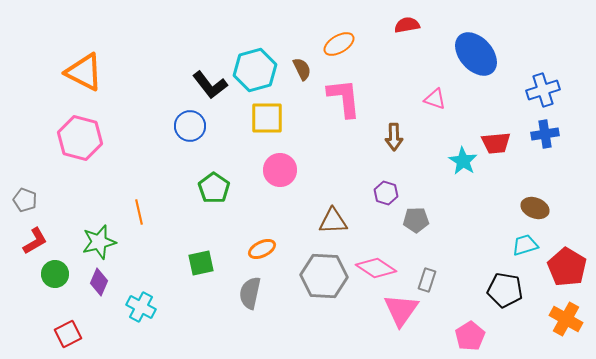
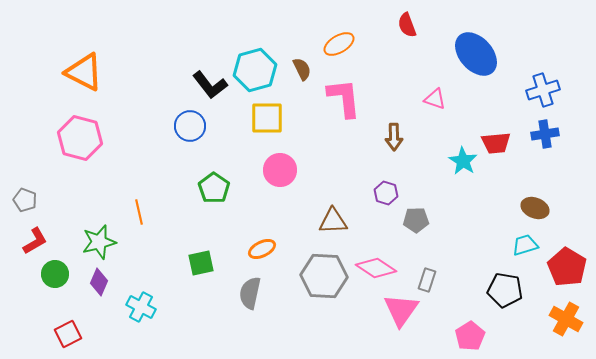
red semicircle at (407, 25): rotated 100 degrees counterclockwise
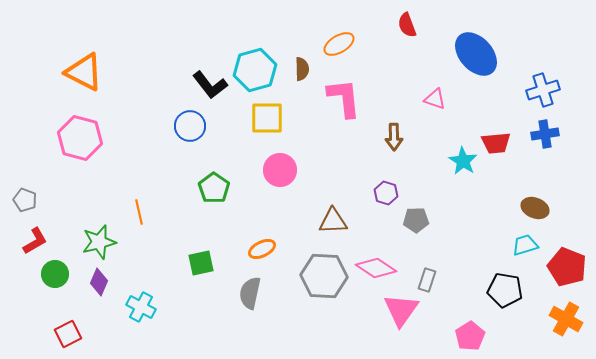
brown semicircle at (302, 69): rotated 25 degrees clockwise
red pentagon at (567, 267): rotated 9 degrees counterclockwise
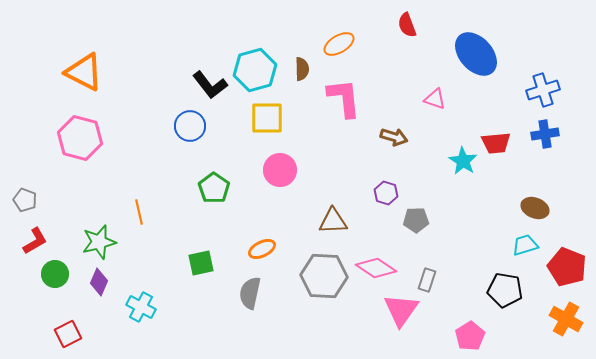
brown arrow at (394, 137): rotated 72 degrees counterclockwise
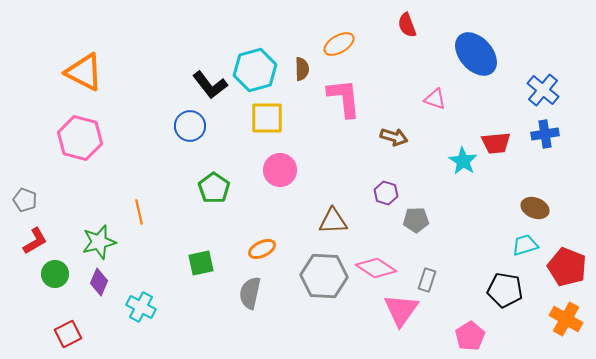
blue cross at (543, 90): rotated 32 degrees counterclockwise
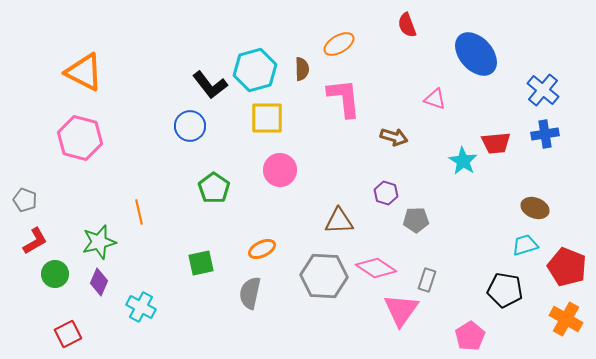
brown triangle at (333, 221): moved 6 px right
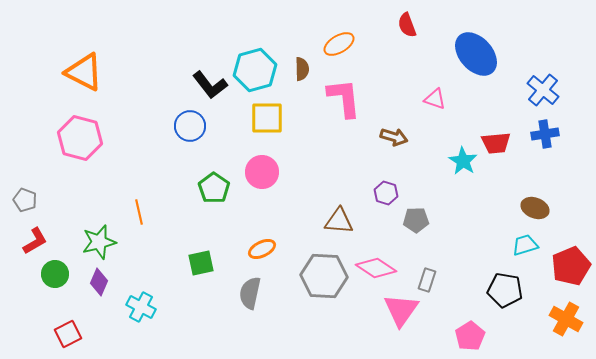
pink circle at (280, 170): moved 18 px left, 2 px down
brown triangle at (339, 221): rotated 8 degrees clockwise
red pentagon at (567, 267): moved 4 px right, 1 px up; rotated 27 degrees clockwise
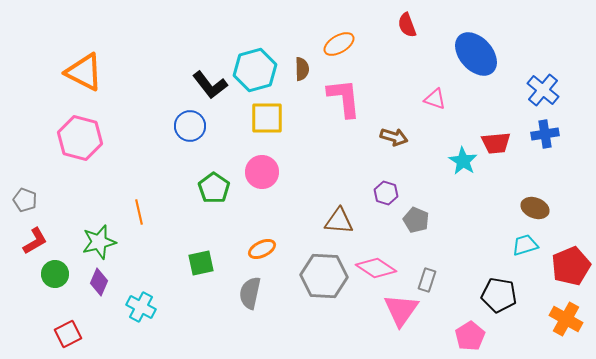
gray pentagon at (416, 220): rotated 25 degrees clockwise
black pentagon at (505, 290): moved 6 px left, 5 px down
